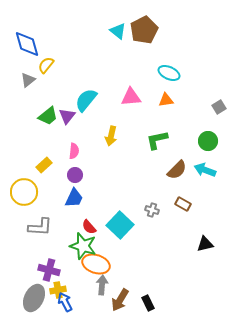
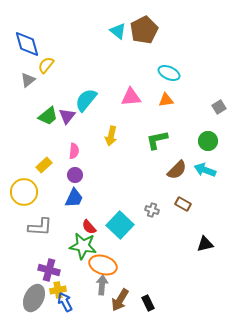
green star: rotated 8 degrees counterclockwise
orange ellipse: moved 7 px right, 1 px down
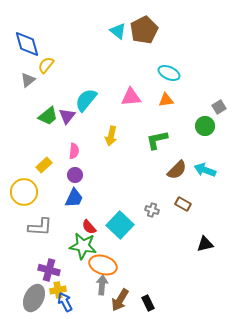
green circle: moved 3 px left, 15 px up
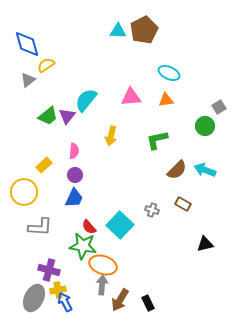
cyan triangle: rotated 36 degrees counterclockwise
yellow semicircle: rotated 18 degrees clockwise
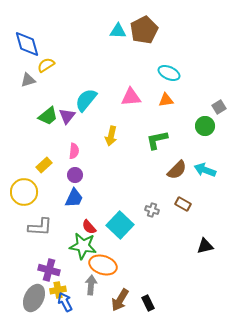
gray triangle: rotated 21 degrees clockwise
black triangle: moved 2 px down
gray arrow: moved 11 px left
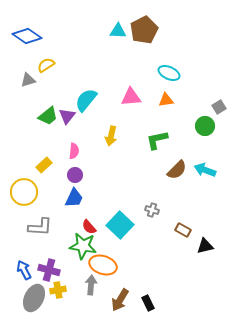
blue diamond: moved 8 px up; rotated 40 degrees counterclockwise
brown rectangle: moved 26 px down
blue arrow: moved 41 px left, 32 px up
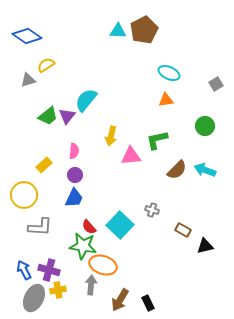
pink triangle: moved 59 px down
gray square: moved 3 px left, 23 px up
yellow circle: moved 3 px down
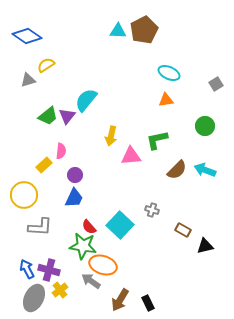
pink semicircle: moved 13 px left
blue arrow: moved 3 px right, 1 px up
gray arrow: moved 4 px up; rotated 60 degrees counterclockwise
yellow cross: moved 2 px right; rotated 28 degrees counterclockwise
